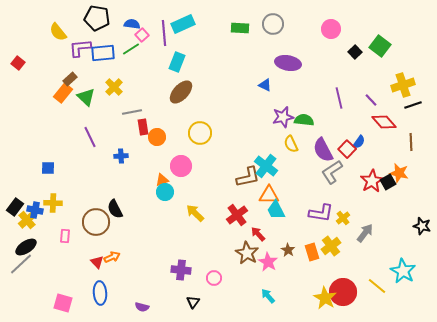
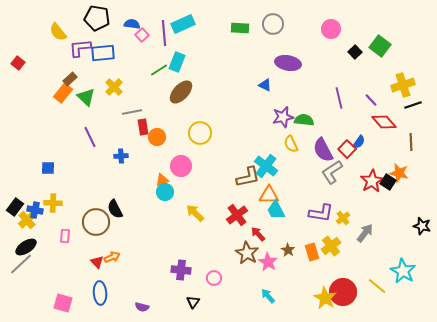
green line at (131, 49): moved 28 px right, 21 px down
black square at (388, 182): rotated 28 degrees counterclockwise
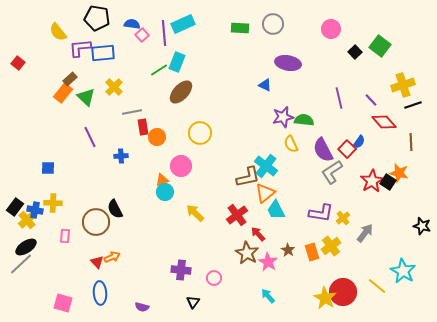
orange triangle at (269, 195): moved 4 px left, 2 px up; rotated 40 degrees counterclockwise
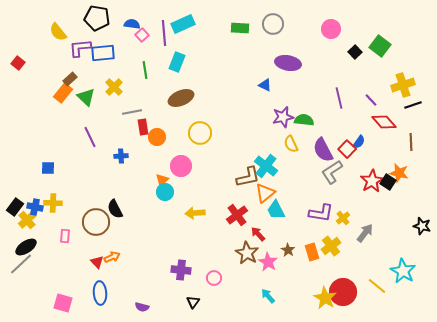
green line at (159, 70): moved 14 px left; rotated 66 degrees counterclockwise
brown ellipse at (181, 92): moved 6 px down; rotated 25 degrees clockwise
orange triangle at (162, 180): rotated 24 degrees counterclockwise
blue cross at (35, 210): moved 3 px up
yellow arrow at (195, 213): rotated 48 degrees counterclockwise
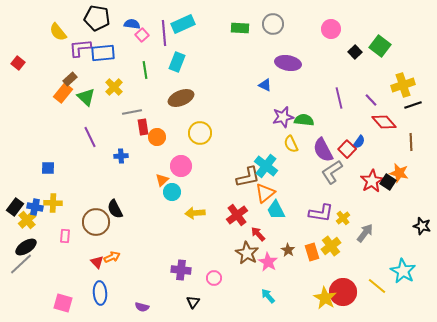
cyan circle at (165, 192): moved 7 px right
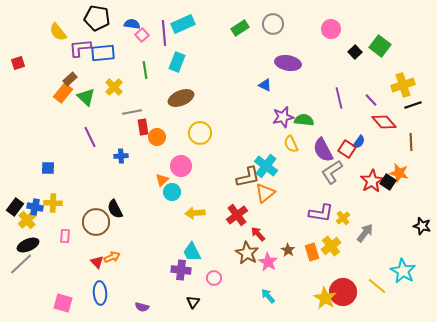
green rectangle at (240, 28): rotated 36 degrees counterclockwise
red square at (18, 63): rotated 32 degrees clockwise
red square at (347, 149): rotated 12 degrees counterclockwise
cyan trapezoid at (276, 210): moved 84 px left, 42 px down
black ellipse at (26, 247): moved 2 px right, 2 px up; rotated 10 degrees clockwise
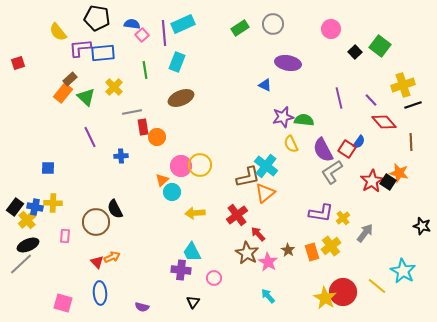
yellow circle at (200, 133): moved 32 px down
